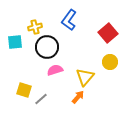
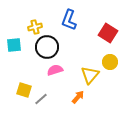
blue L-shape: rotated 15 degrees counterclockwise
red square: rotated 18 degrees counterclockwise
cyan square: moved 1 px left, 3 px down
yellow triangle: moved 5 px right, 2 px up
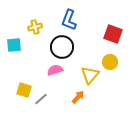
red square: moved 5 px right, 1 px down; rotated 12 degrees counterclockwise
black circle: moved 15 px right
